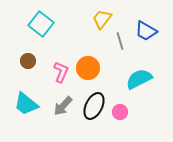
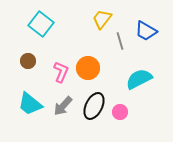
cyan trapezoid: moved 4 px right
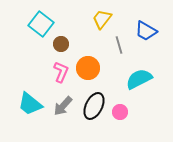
gray line: moved 1 px left, 4 px down
brown circle: moved 33 px right, 17 px up
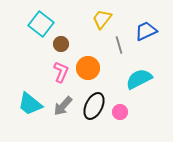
blue trapezoid: rotated 125 degrees clockwise
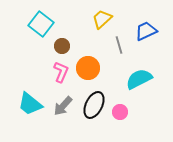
yellow trapezoid: rotated 10 degrees clockwise
brown circle: moved 1 px right, 2 px down
black ellipse: moved 1 px up
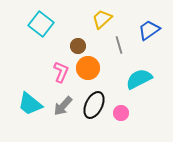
blue trapezoid: moved 3 px right, 1 px up; rotated 10 degrees counterclockwise
brown circle: moved 16 px right
pink circle: moved 1 px right, 1 px down
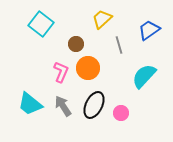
brown circle: moved 2 px left, 2 px up
cyan semicircle: moved 5 px right, 3 px up; rotated 20 degrees counterclockwise
gray arrow: rotated 105 degrees clockwise
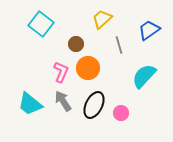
gray arrow: moved 5 px up
